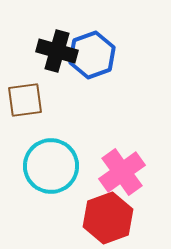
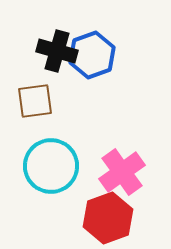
brown square: moved 10 px right, 1 px down
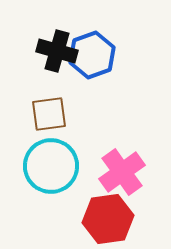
brown square: moved 14 px right, 13 px down
red hexagon: moved 1 px down; rotated 12 degrees clockwise
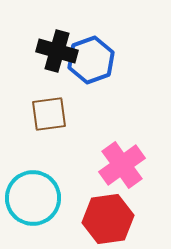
blue hexagon: moved 1 px left, 5 px down
cyan circle: moved 18 px left, 32 px down
pink cross: moved 7 px up
